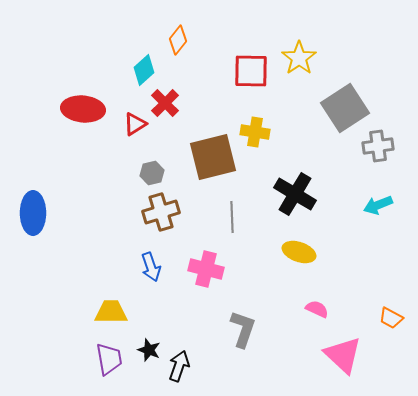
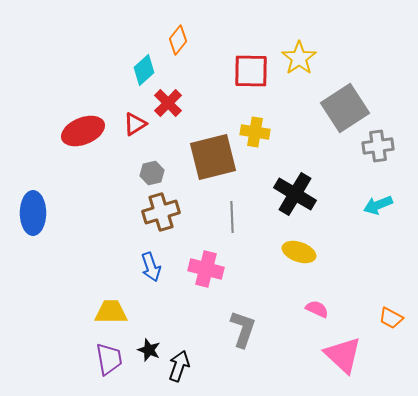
red cross: moved 3 px right
red ellipse: moved 22 px down; rotated 27 degrees counterclockwise
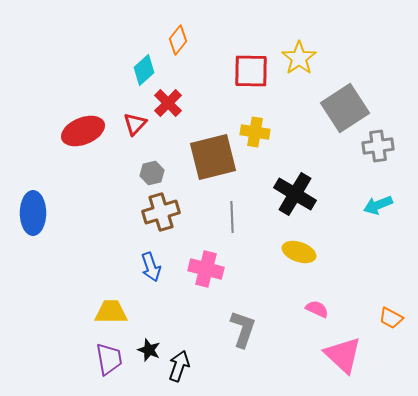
red triangle: rotated 15 degrees counterclockwise
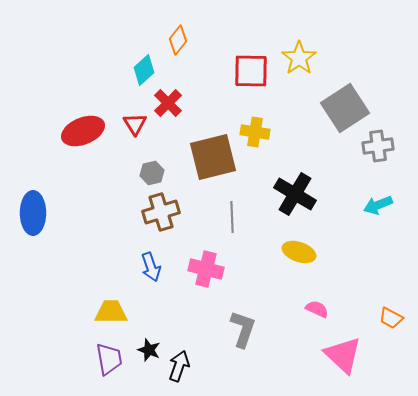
red triangle: rotated 15 degrees counterclockwise
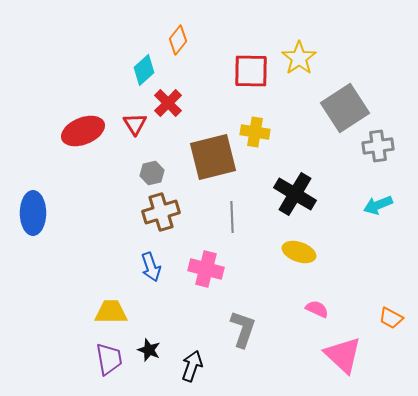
black arrow: moved 13 px right
